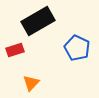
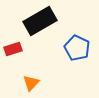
black rectangle: moved 2 px right
red rectangle: moved 2 px left, 1 px up
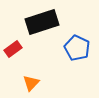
black rectangle: moved 2 px right, 1 px down; rotated 12 degrees clockwise
red rectangle: rotated 18 degrees counterclockwise
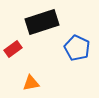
orange triangle: rotated 36 degrees clockwise
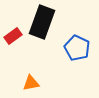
black rectangle: rotated 52 degrees counterclockwise
red rectangle: moved 13 px up
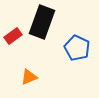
orange triangle: moved 2 px left, 6 px up; rotated 12 degrees counterclockwise
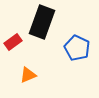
red rectangle: moved 6 px down
orange triangle: moved 1 px left, 2 px up
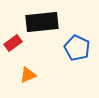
black rectangle: rotated 64 degrees clockwise
red rectangle: moved 1 px down
